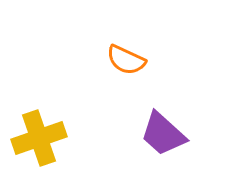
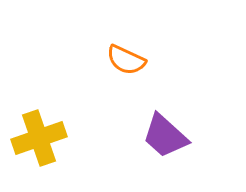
purple trapezoid: moved 2 px right, 2 px down
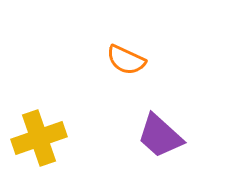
purple trapezoid: moved 5 px left
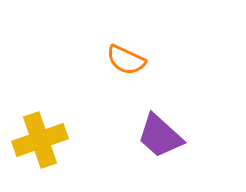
yellow cross: moved 1 px right, 2 px down
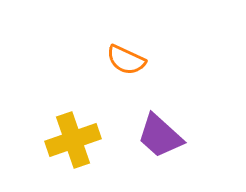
yellow cross: moved 33 px right
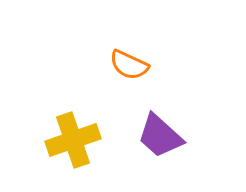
orange semicircle: moved 3 px right, 5 px down
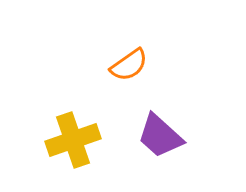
orange semicircle: rotated 60 degrees counterclockwise
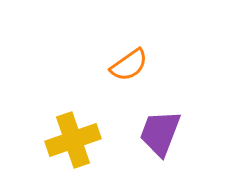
purple trapezoid: moved 3 px up; rotated 69 degrees clockwise
